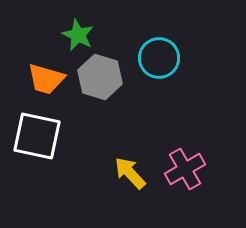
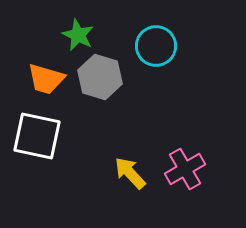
cyan circle: moved 3 px left, 12 px up
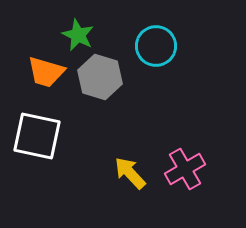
orange trapezoid: moved 7 px up
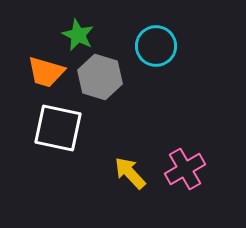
white square: moved 21 px right, 8 px up
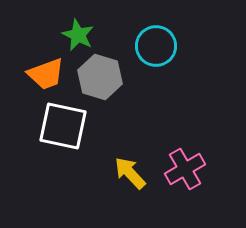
orange trapezoid: moved 2 px down; rotated 36 degrees counterclockwise
white square: moved 5 px right, 2 px up
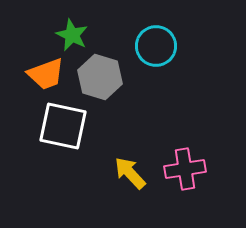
green star: moved 6 px left
pink cross: rotated 21 degrees clockwise
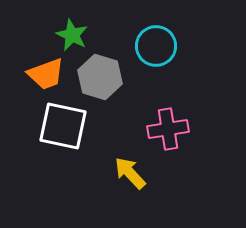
pink cross: moved 17 px left, 40 px up
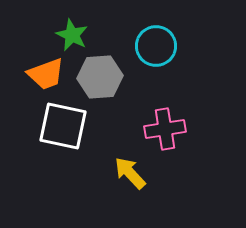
gray hexagon: rotated 21 degrees counterclockwise
pink cross: moved 3 px left
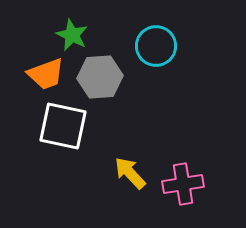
pink cross: moved 18 px right, 55 px down
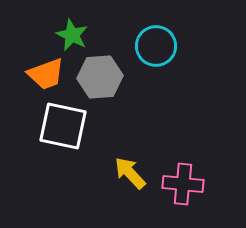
pink cross: rotated 15 degrees clockwise
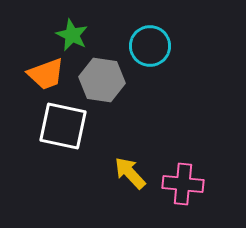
cyan circle: moved 6 px left
gray hexagon: moved 2 px right, 3 px down; rotated 12 degrees clockwise
